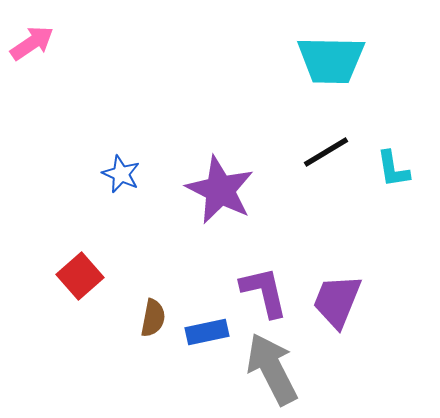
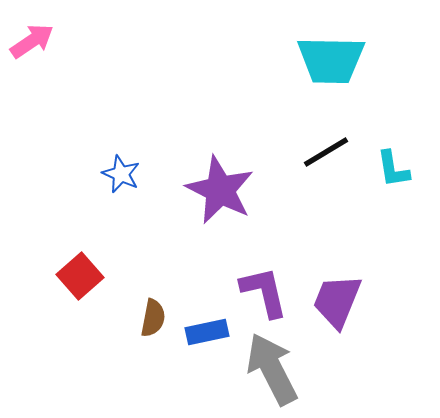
pink arrow: moved 2 px up
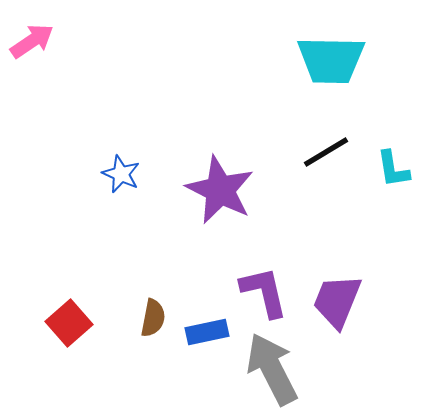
red square: moved 11 px left, 47 px down
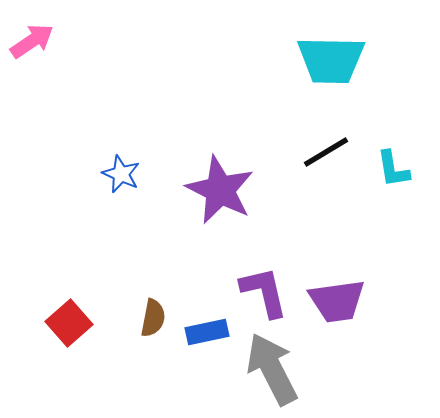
purple trapezoid: rotated 120 degrees counterclockwise
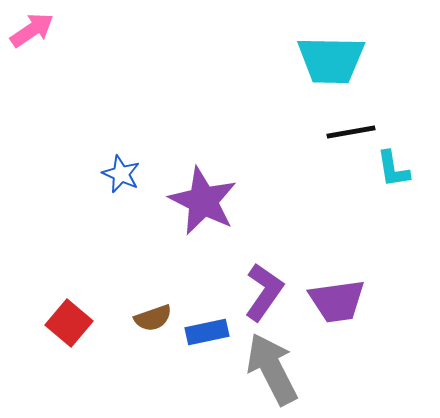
pink arrow: moved 11 px up
black line: moved 25 px right, 20 px up; rotated 21 degrees clockwise
purple star: moved 17 px left, 11 px down
purple L-shape: rotated 48 degrees clockwise
brown semicircle: rotated 60 degrees clockwise
red square: rotated 9 degrees counterclockwise
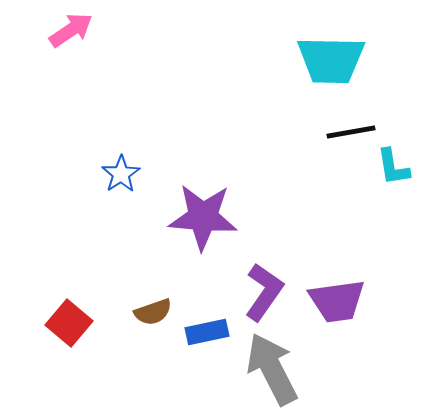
pink arrow: moved 39 px right
cyan L-shape: moved 2 px up
blue star: rotated 15 degrees clockwise
purple star: moved 16 px down; rotated 22 degrees counterclockwise
brown semicircle: moved 6 px up
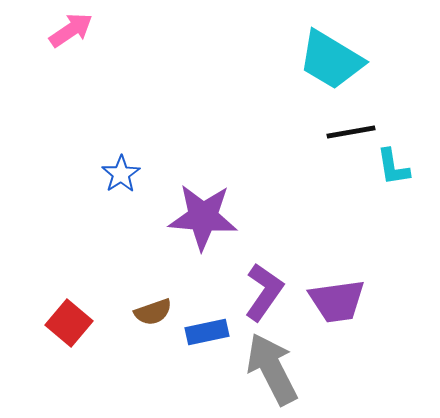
cyan trapezoid: rotated 30 degrees clockwise
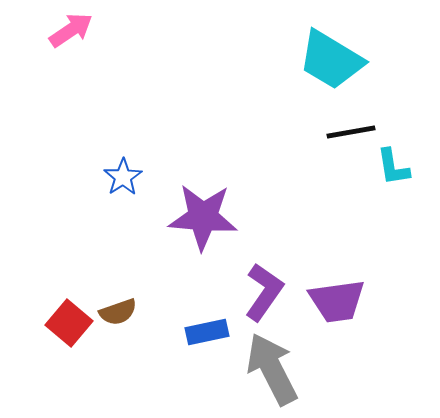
blue star: moved 2 px right, 3 px down
brown semicircle: moved 35 px left
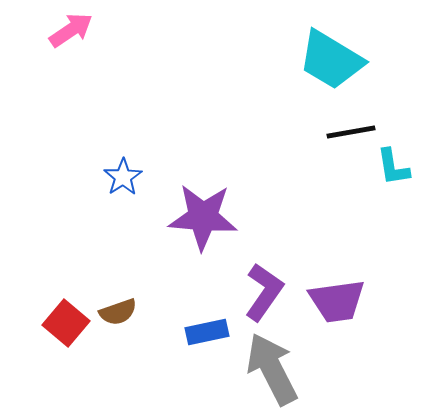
red square: moved 3 px left
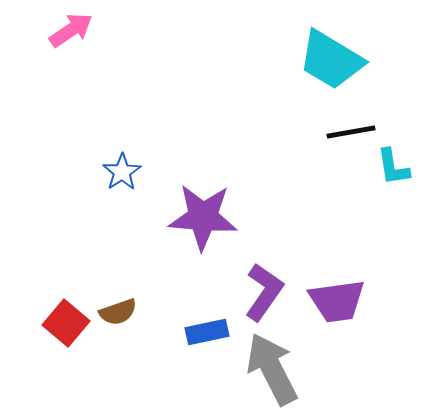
blue star: moved 1 px left, 5 px up
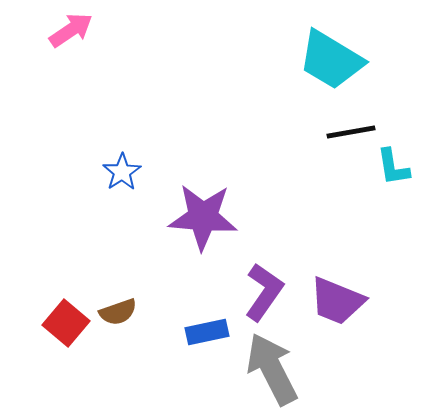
purple trapezoid: rotated 30 degrees clockwise
